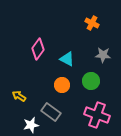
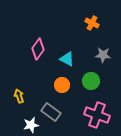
yellow arrow: rotated 40 degrees clockwise
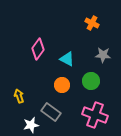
pink cross: moved 2 px left
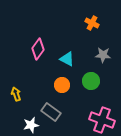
yellow arrow: moved 3 px left, 2 px up
pink cross: moved 7 px right, 5 px down
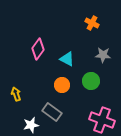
gray rectangle: moved 1 px right
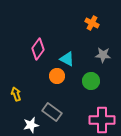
orange circle: moved 5 px left, 9 px up
pink cross: rotated 20 degrees counterclockwise
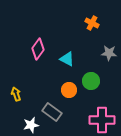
gray star: moved 6 px right, 2 px up
orange circle: moved 12 px right, 14 px down
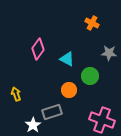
green circle: moved 1 px left, 5 px up
gray rectangle: rotated 54 degrees counterclockwise
pink cross: rotated 20 degrees clockwise
white star: moved 2 px right; rotated 21 degrees counterclockwise
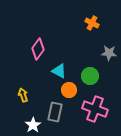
cyan triangle: moved 8 px left, 12 px down
yellow arrow: moved 7 px right, 1 px down
gray rectangle: moved 3 px right; rotated 60 degrees counterclockwise
pink cross: moved 7 px left, 11 px up
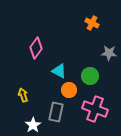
pink diamond: moved 2 px left, 1 px up
gray rectangle: moved 1 px right
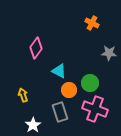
green circle: moved 7 px down
gray rectangle: moved 4 px right; rotated 30 degrees counterclockwise
